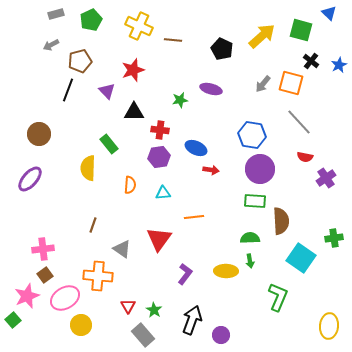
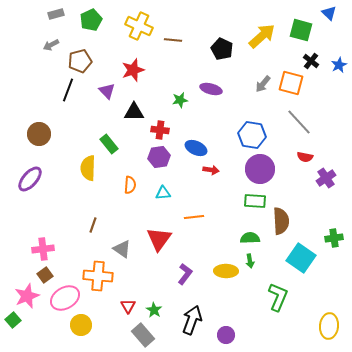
purple circle at (221, 335): moved 5 px right
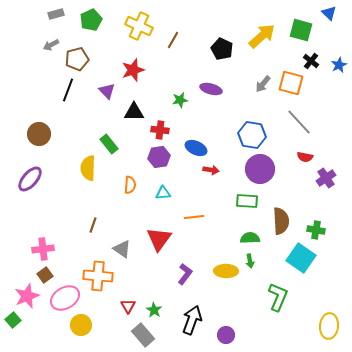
brown line at (173, 40): rotated 66 degrees counterclockwise
brown pentagon at (80, 61): moved 3 px left, 2 px up
green rectangle at (255, 201): moved 8 px left
green cross at (334, 238): moved 18 px left, 8 px up; rotated 18 degrees clockwise
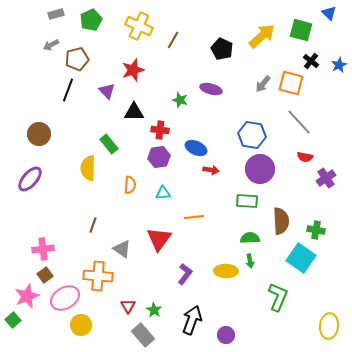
green star at (180, 100): rotated 28 degrees clockwise
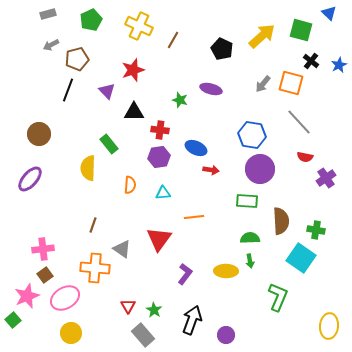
gray rectangle at (56, 14): moved 8 px left
orange cross at (98, 276): moved 3 px left, 8 px up
yellow circle at (81, 325): moved 10 px left, 8 px down
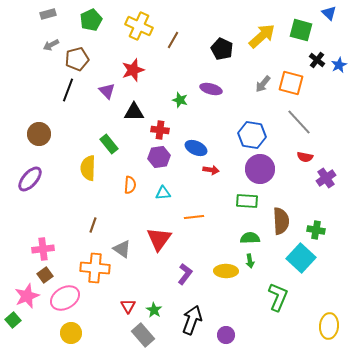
black cross at (311, 61): moved 6 px right, 1 px up
cyan square at (301, 258): rotated 8 degrees clockwise
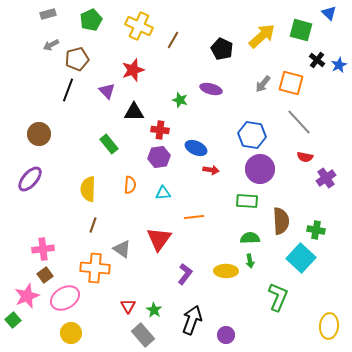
yellow semicircle at (88, 168): moved 21 px down
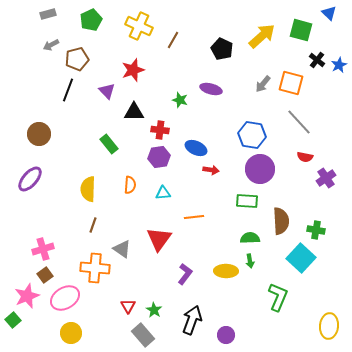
pink cross at (43, 249): rotated 10 degrees counterclockwise
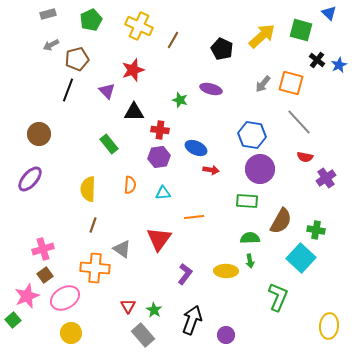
brown semicircle at (281, 221): rotated 32 degrees clockwise
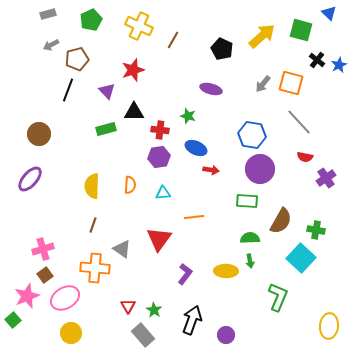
green star at (180, 100): moved 8 px right, 16 px down
green rectangle at (109, 144): moved 3 px left, 15 px up; rotated 66 degrees counterclockwise
yellow semicircle at (88, 189): moved 4 px right, 3 px up
